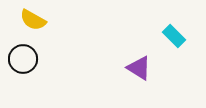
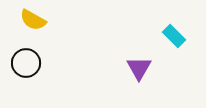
black circle: moved 3 px right, 4 px down
purple triangle: rotated 28 degrees clockwise
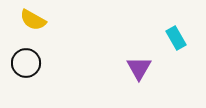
cyan rectangle: moved 2 px right, 2 px down; rotated 15 degrees clockwise
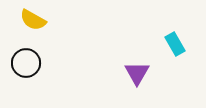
cyan rectangle: moved 1 px left, 6 px down
purple triangle: moved 2 px left, 5 px down
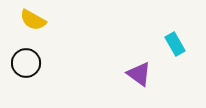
purple triangle: moved 2 px right, 1 px down; rotated 24 degrees counterclockwise
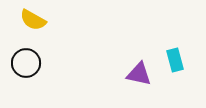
cyan rectangle: moved 16 px down; rotated 15 degrees clockwise
purple triangle: rotated 24 degrees counterclockwise
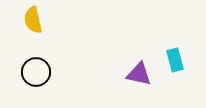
yellow semicircle: rotated 48 degrees clockwise
black circle: moved 10 px right, 9 px down
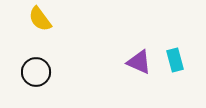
yellow semicircle: moved 7 px right, 1 px up; rotated 24 degrees counterclockwise
purple triangle: moved 12 px up; rotated 12 degrees clockwise
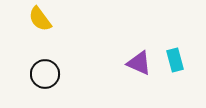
purple triangle: moved 1 px down
black circle: moved 9 px right, 2 px down
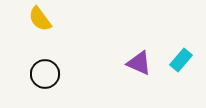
cyan rectangle: moved 6 px right; rotated 55 degrees clockwise
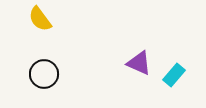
cyan rectangle: moved 7 px left, 15 px down
black circle: moved 1 px left
